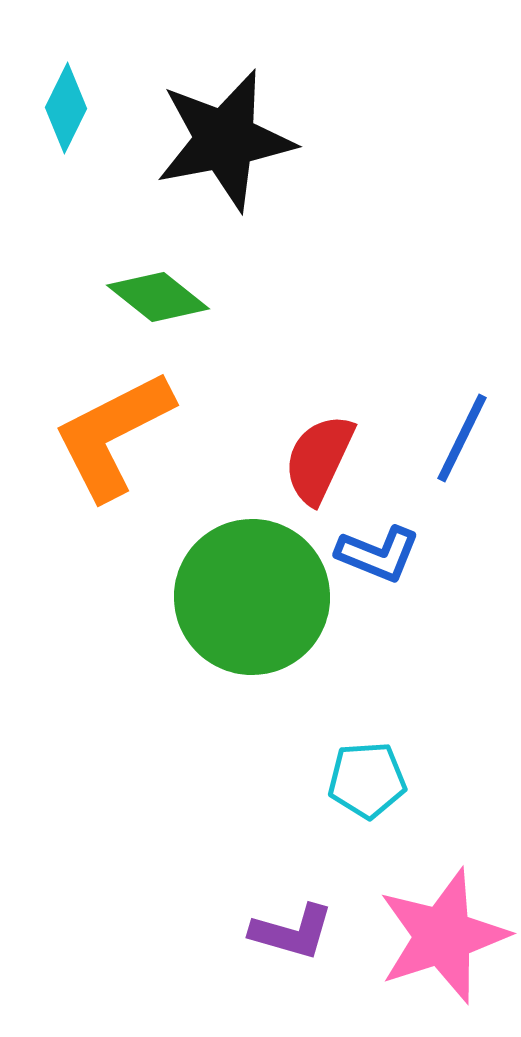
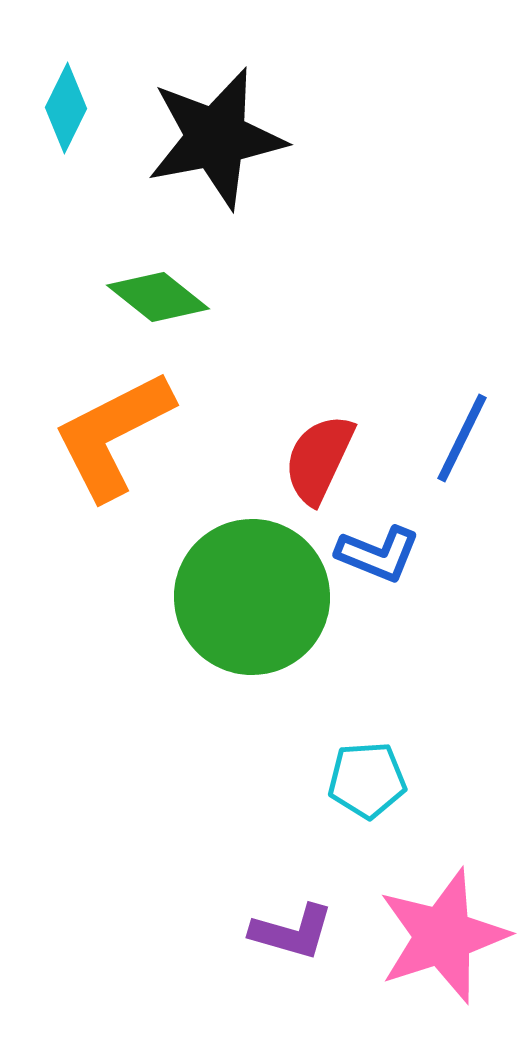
black star: moved 9 px left, 2 px up
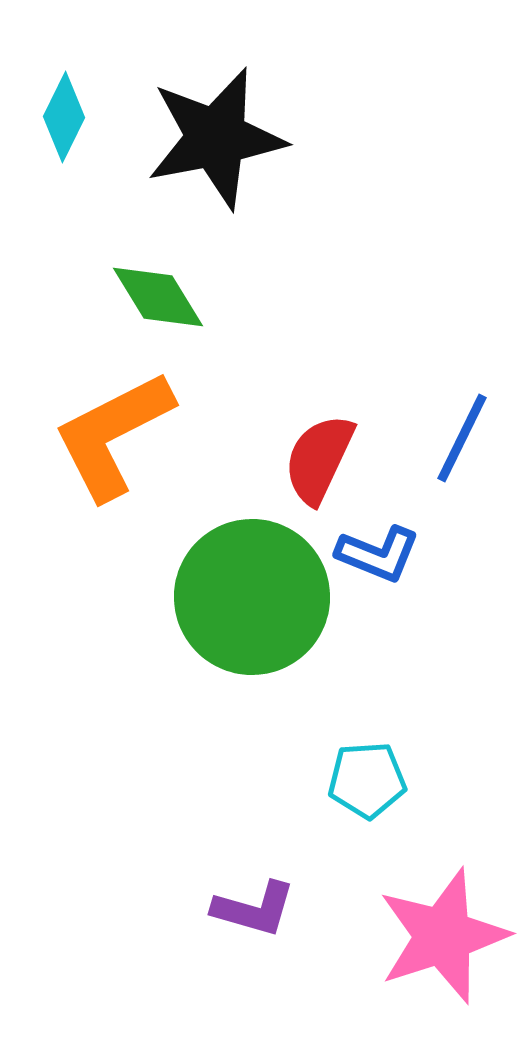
cyan diamond: moved 2 px left, 9 px down
green diamond: rotated 20 degrees clockwise
purple L-shape: moved 38 px left, 23 px up
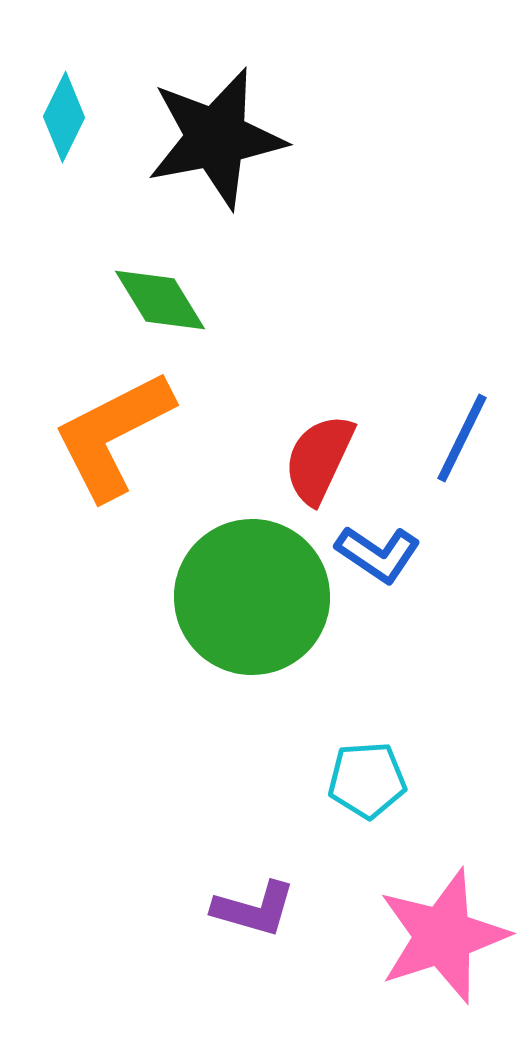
green diamond: moved 2 px right, 3 px down
blue L-shape: rotated 12 degrees clockwise
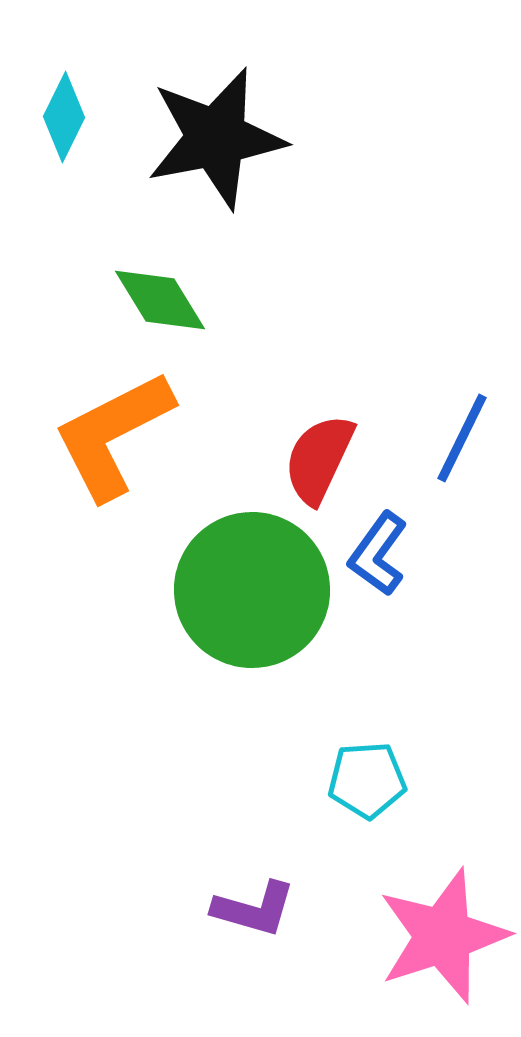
blue L-shape: rotated 92 degrees clockwise
green circle: moved 7 px up
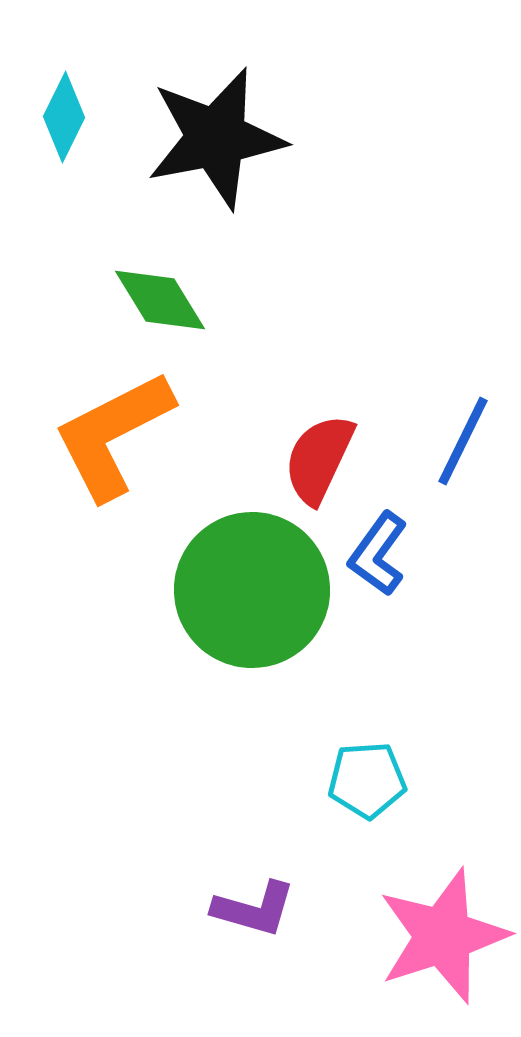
blue line: moved 1 px right, 3 px down
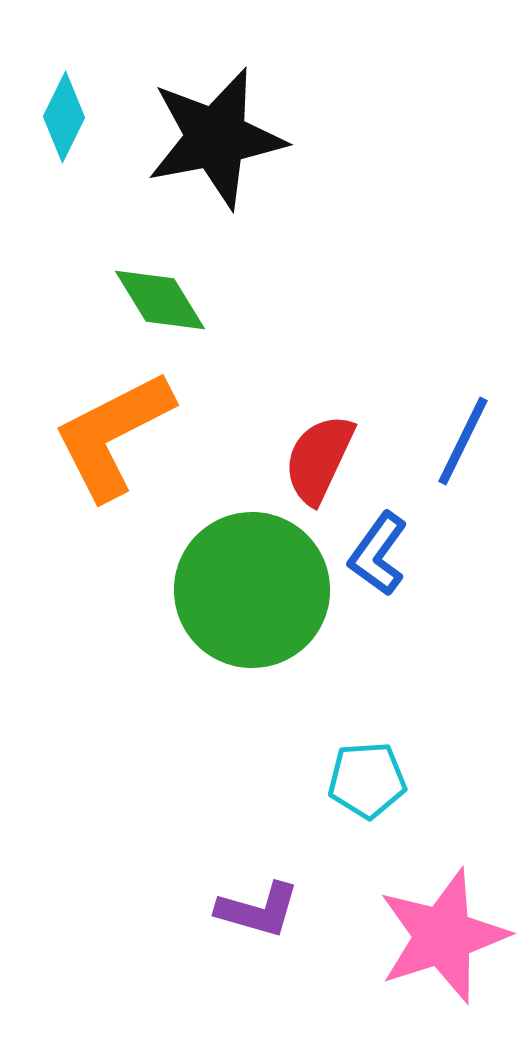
purple L-shape: moved 4 px right, 1 px down
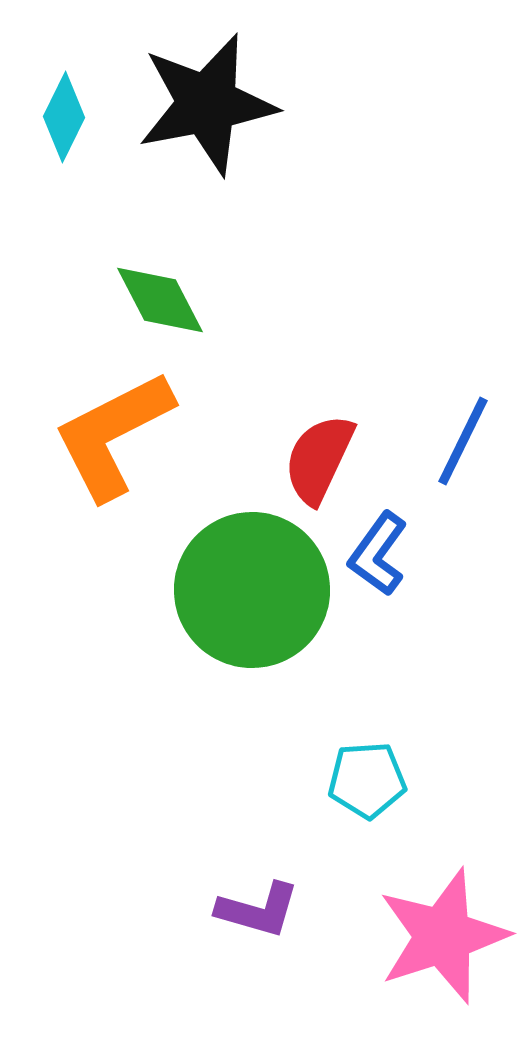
black star: moved 9 px left, 34 px up
green diamond: rotated 4 degrees clockwise
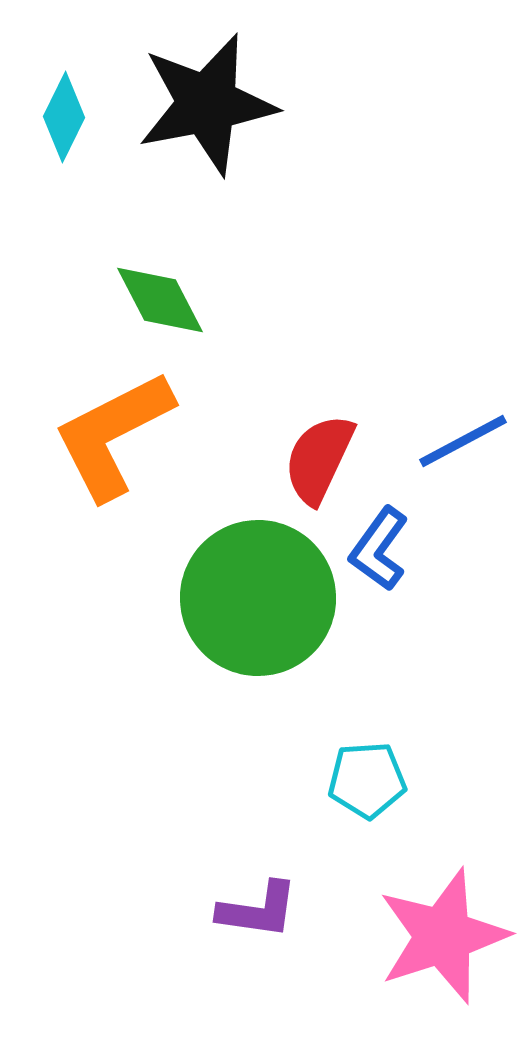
blue line: rotated 36 degrees clockwise
blue L-shape: moved 1 px right, 5 px up
green circle: moved 6 px right, 8 px down
purple L-shape: rotated 8 degrees counterclockwise
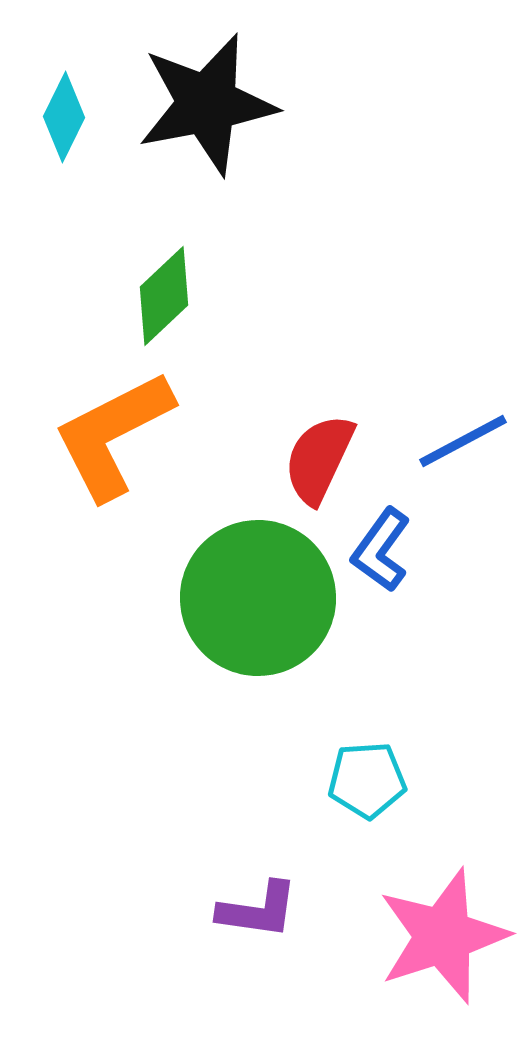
green diamond: moved 4 px right, 4 px up; rotated 74 degrees clockwise
blue L-shape: moved 2 px right, 1 px down
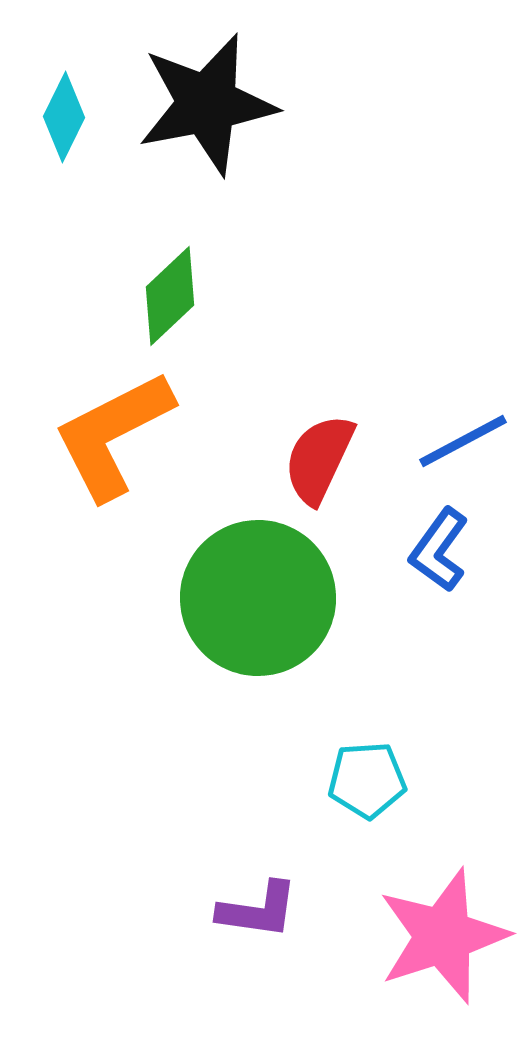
green diamond: moved 6 px right
blue L-shape: moved 58 px right
